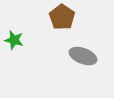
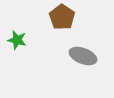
green star: moved 3 px right
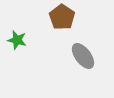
gray ellipse: rotated 32 degrees clockwise
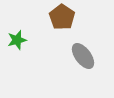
green star: rotated 30 degrees counterclockwise
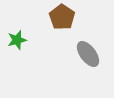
gray ellipse: moved 5 px right, 2 px up
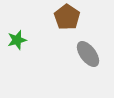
brown pentagon: moved 5 px right
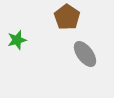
gray ellipse: moved 3 px left
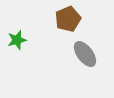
brown pentagon: moved 1 px right, 2 px down; rotated 15 degrees clockwise
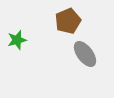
brown pentagon: moved 2 px down
